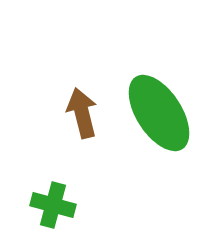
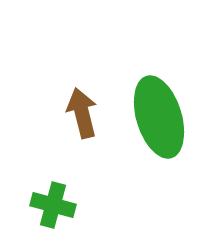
green ellipse: moved 4 px down; rotated 16 degrees clockwise
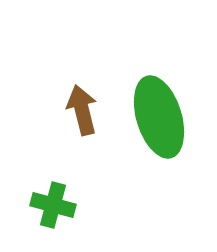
brown arrow: moved 3 px up
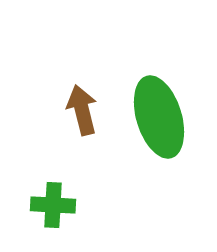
green cross: rotated 12 degrees counterclockwise
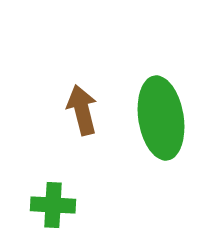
green ellipse: moved 2 px right, 1 px down; rotated 8 degrees clockwise
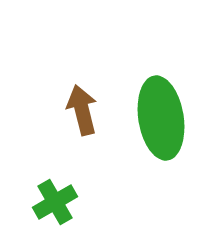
green cross: moved 2 px right, 3 px up; rotated 33 degrees counterclockwise
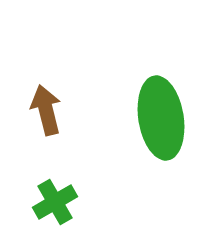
brown arrow: moved 36 px left
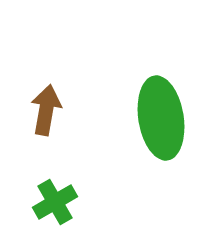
brown arrow: rotated 24 degrees clockwise
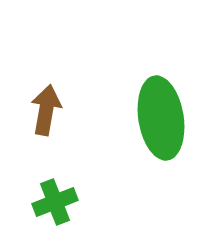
green cross: rotated 9 degrees clockwise
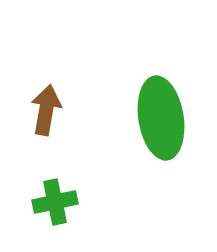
green cross: rotated 9 degrees clockwise
